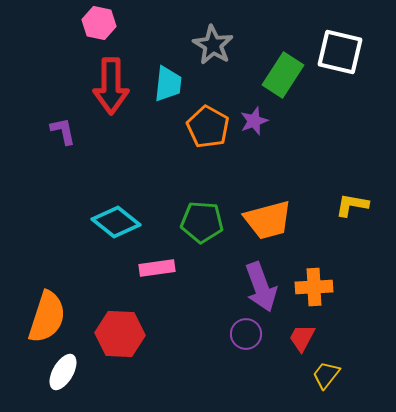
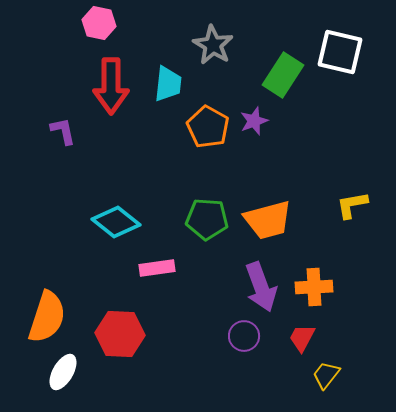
yellow L-shape: rotated 20 degrees counterclockwise
green pentagon: moved 5 px right, 3 px up
purple circle: moved 2 px left, 2 px down
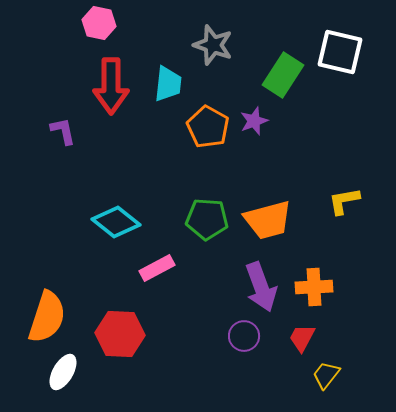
gray star: rotated 12 degrees counterclockwise
yellow L-shape: moved 8 px left, 4 px up
pink rectangle: rotated 20 degrees counterclockwise
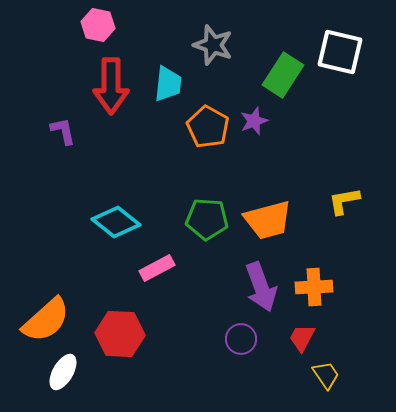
pink hexagon: moved 1 px left, 2 px down
orange semicircle: moved 1 px left, 3 px down; rotated 30 degrees clockwise
purple circle: moved 3 px left, 3 px down
yellow trapezoid: rotated 108 degrees clockwise
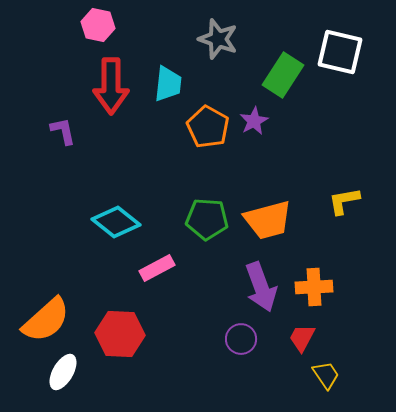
gray star: moved 5 px right, 6 px up
purple star: rotated 8 degrees counterclockwise
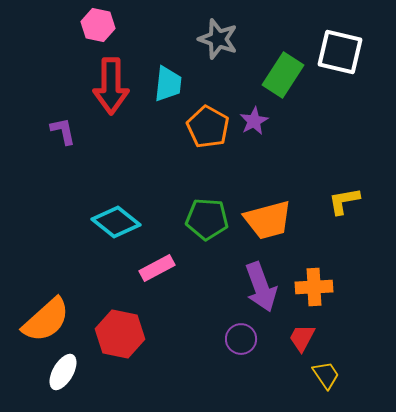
red hexagon: rotated 9 degrees clockwise
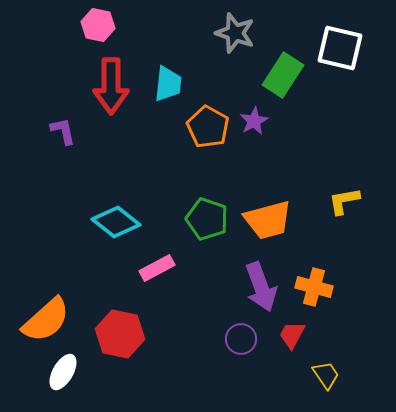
gray star: moved 17 px right, 6 px up
white square: moved 4 px up
green pentagon: rotated 15 degrees clockwise
orange cross: rotated 18 degrees clockwise
red trapezoid: moved 10 px left, 3 px up
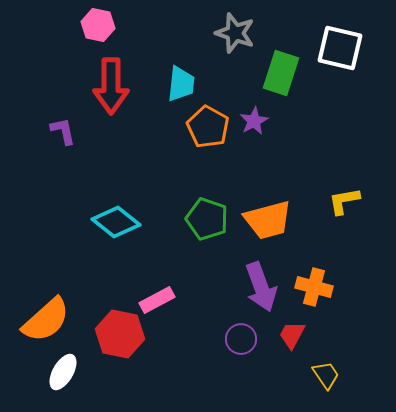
green rectangle: moved 2 px left, 2 px up; rotated 15 degrees counterclockwise
cyan trapezoid: moved 13 px right
pink rectangle: moved 32 px down
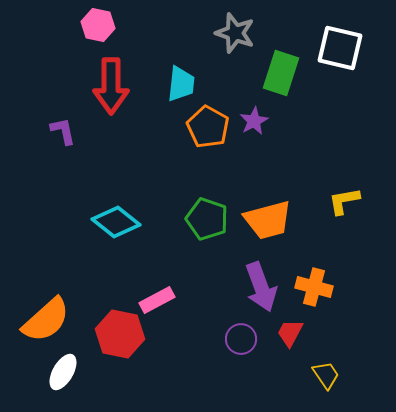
red trapezoid: moved 2 px left, 2 px up
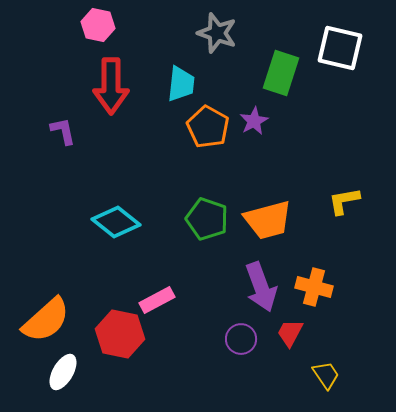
gray star: moved 18 px left
